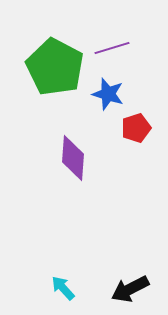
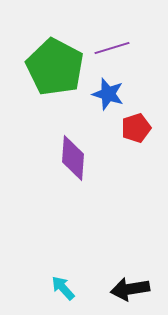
black arrow: rotated 18 degrees clockwise
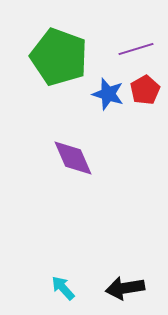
purple line: moved 24 px right, 1 px down
green pentagon: moved 4 px right, 10 px up; rotated 8 degrees counterclockwise
red pentagon: moved 9 px right, 38 px up; rotated 12 degrees counterclockwise
purple diamond: rotated 27 degrees counterclockwise
black arrow: moved 5 px left, 1 px up
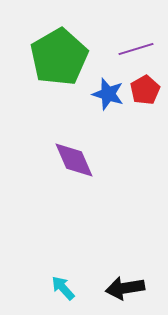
green pentagon: rotated 22 degrees clockwise
purple diamond: moved 1 px right, 2 px down
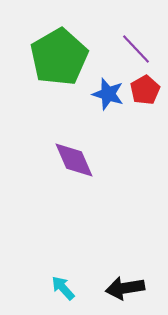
purple line: rotated 64 degrees clockwise
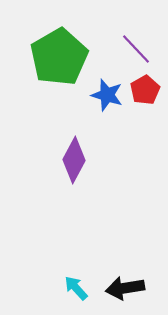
blue star: moved 1 px left, 1 px down
purple diamond: rotated 51 degrees clockwise
cyan arrow: moved 13 px right
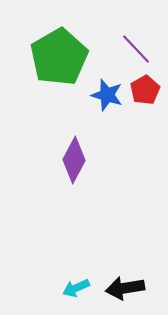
cyan arrow: rotated 72 degrees counterclockwise
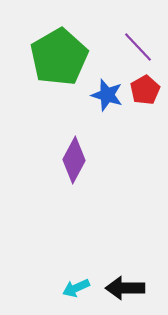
purple line: moved 2 px right, 2 px up
black arrow: rotated 9 degrees clockwise
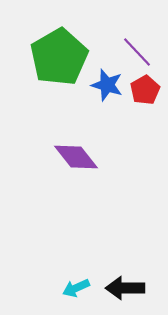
purple line: moved 1 px left, 5 px down
blue star: moved 10 px up
purple diamond: moved 2 px right, 3 px up; rotated 66 degrees counterclockwise
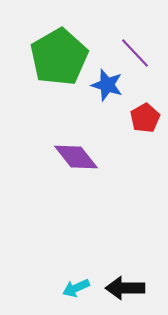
purple line: moved 2 px left, 1 px down
red pentagon: moved 28 px down
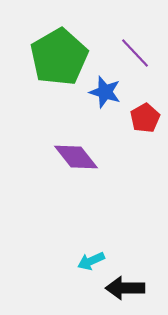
blue star: moved 2 px left, 7 px down
cyan arrow: moved 15 px right, 27 px up
